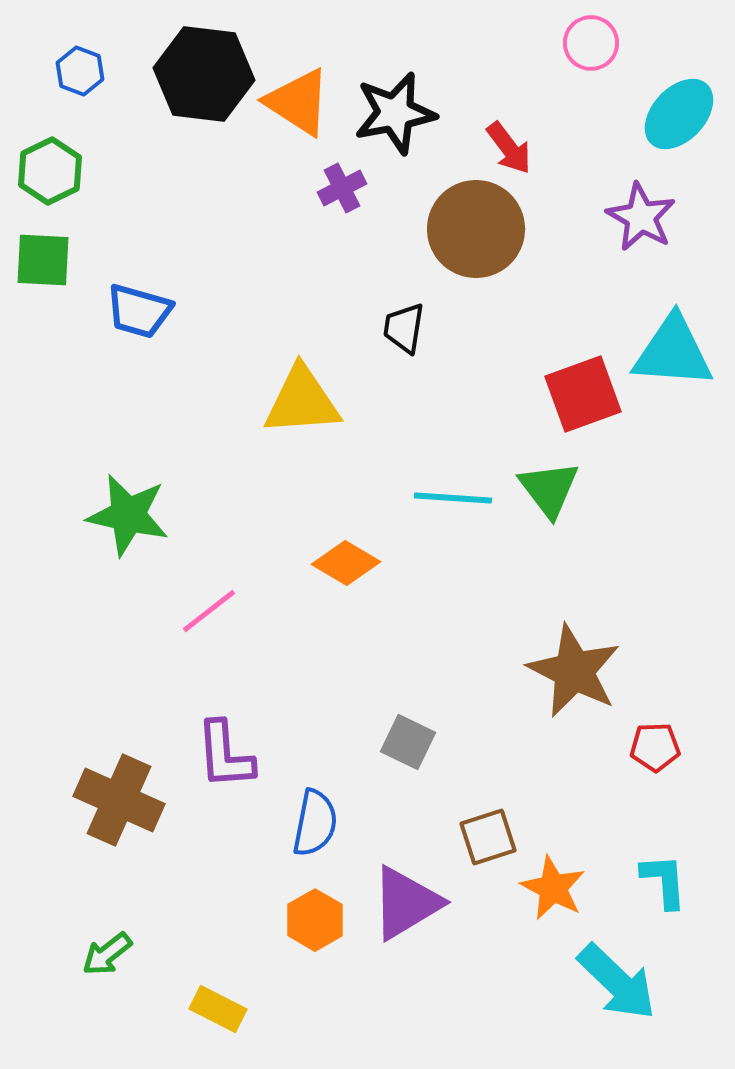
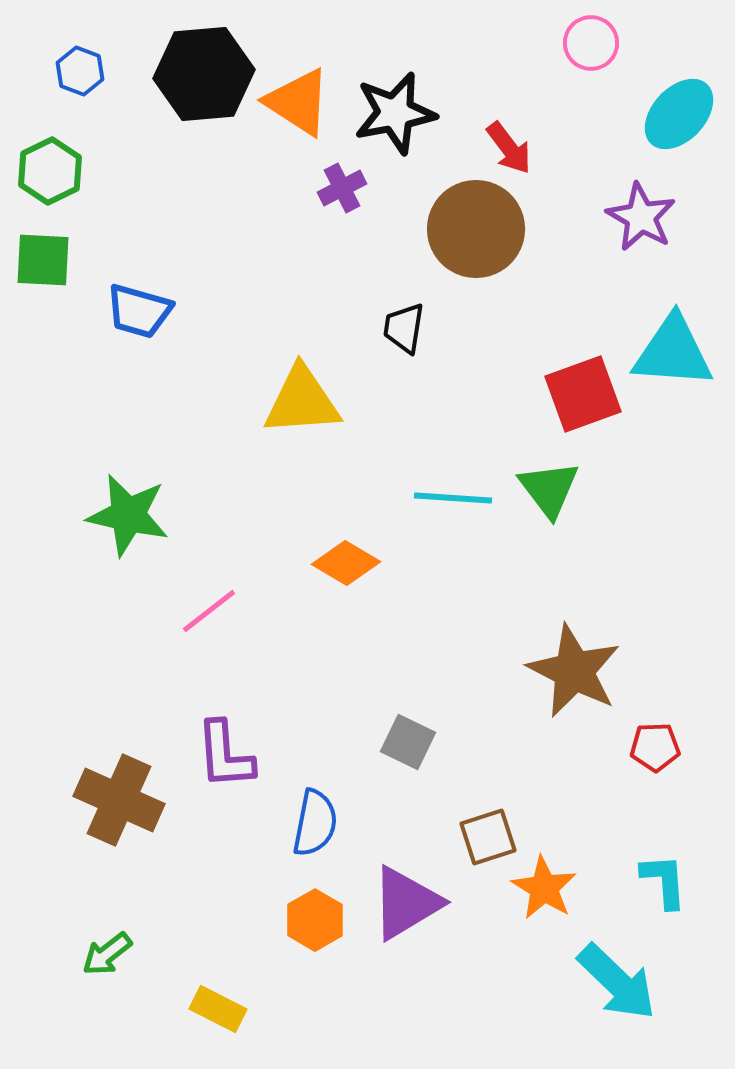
black hexagon: rotated 12 degrees counterclockwise
orange star: moved 9 px left; rotated 4 degrees clockwise
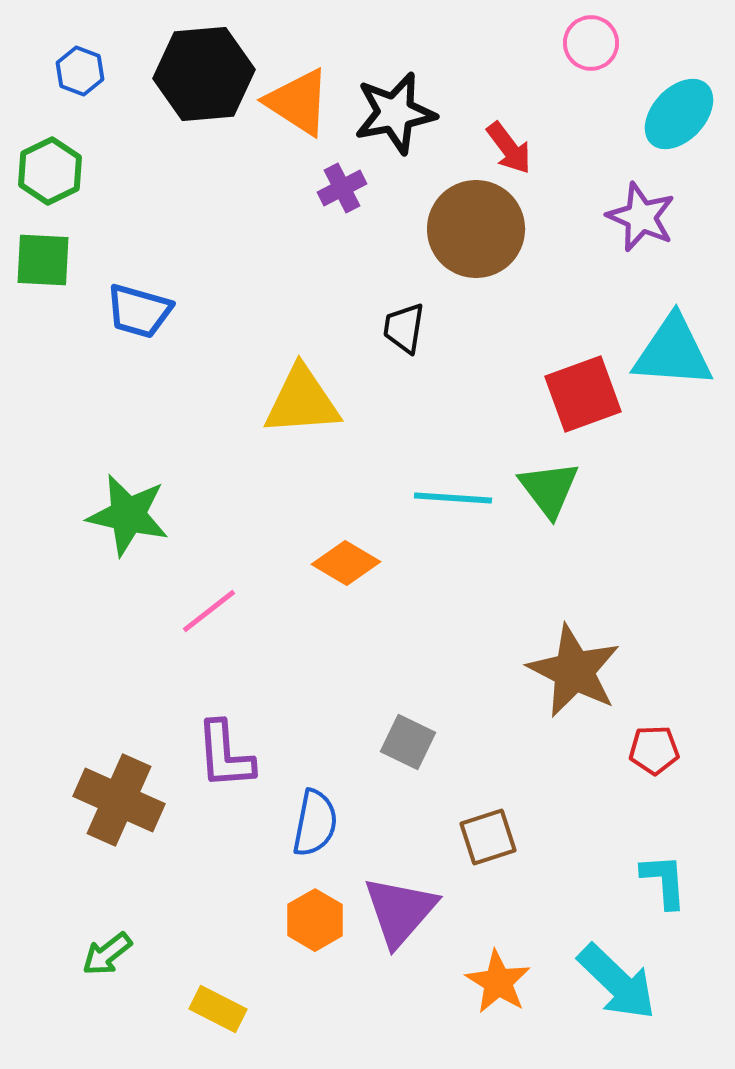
purple star: rotated 6 degrees counterclockwise
red pentagon: moved 1 px left, 3 px down
orange star: moved 46 px left, 94 px down
purple triangle: moved 6 px left, 8 px down; rotated 18 degrees counterclockwise
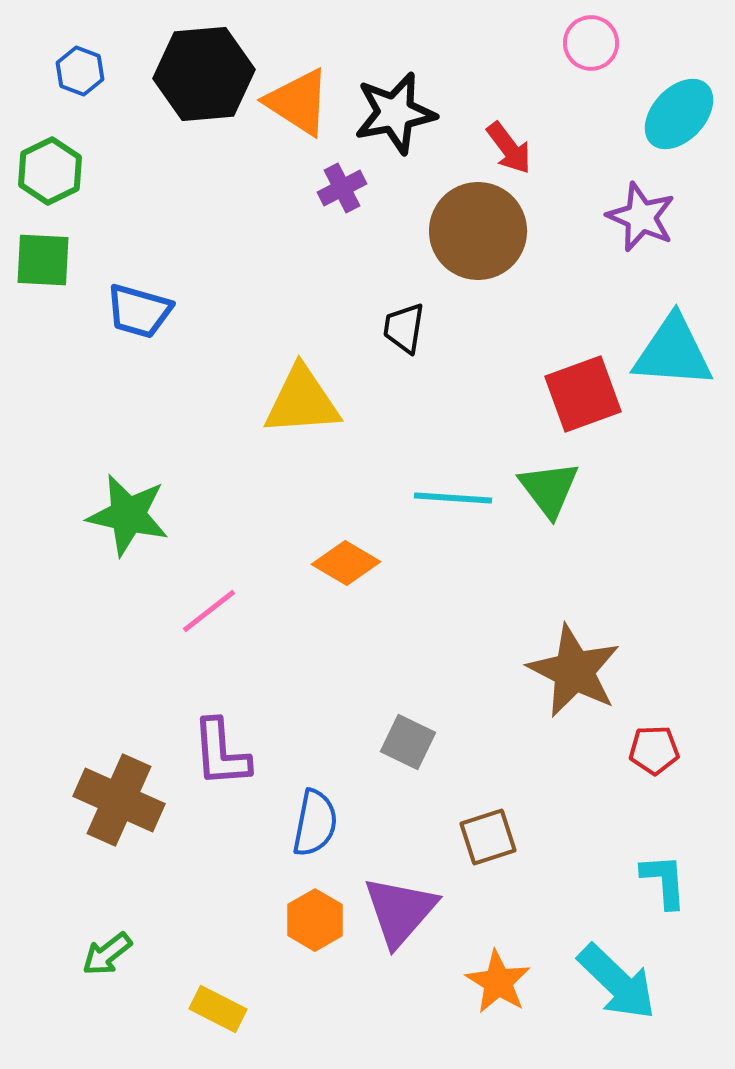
brown circle: moved 2 px right, 2 px down
purple L-shape: moved 4 px left, 2 px up
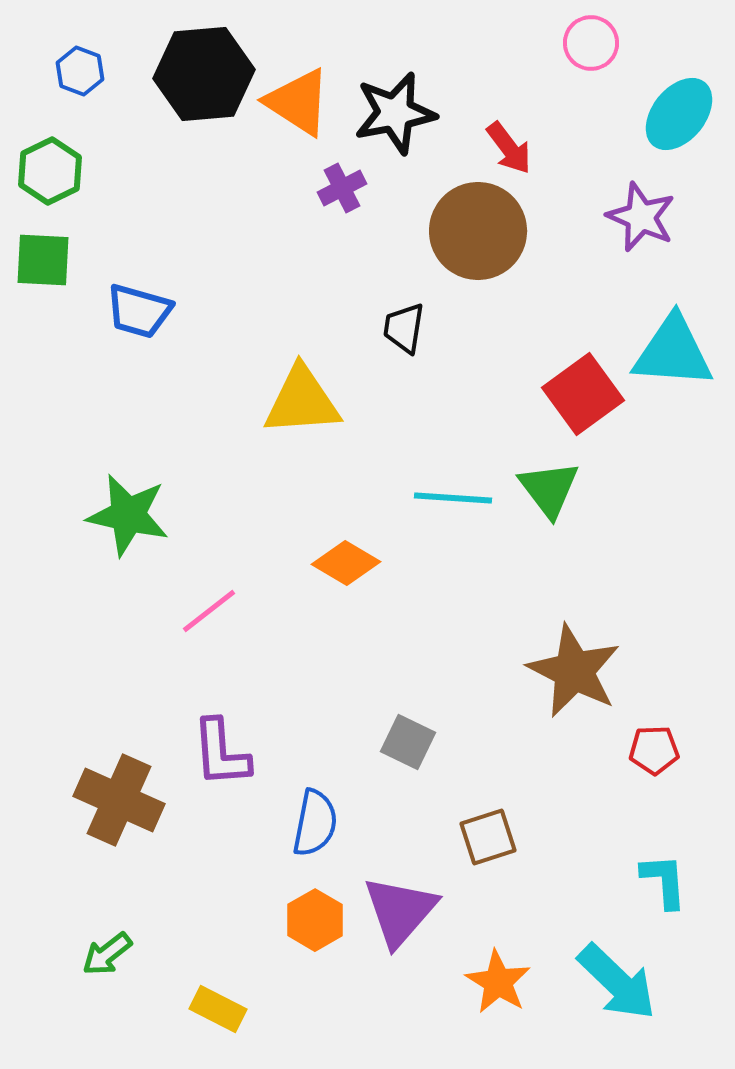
cyan ellipse: rotated 4 degrees counterclockwise
red square: rotated 16 degrees counterclockwise
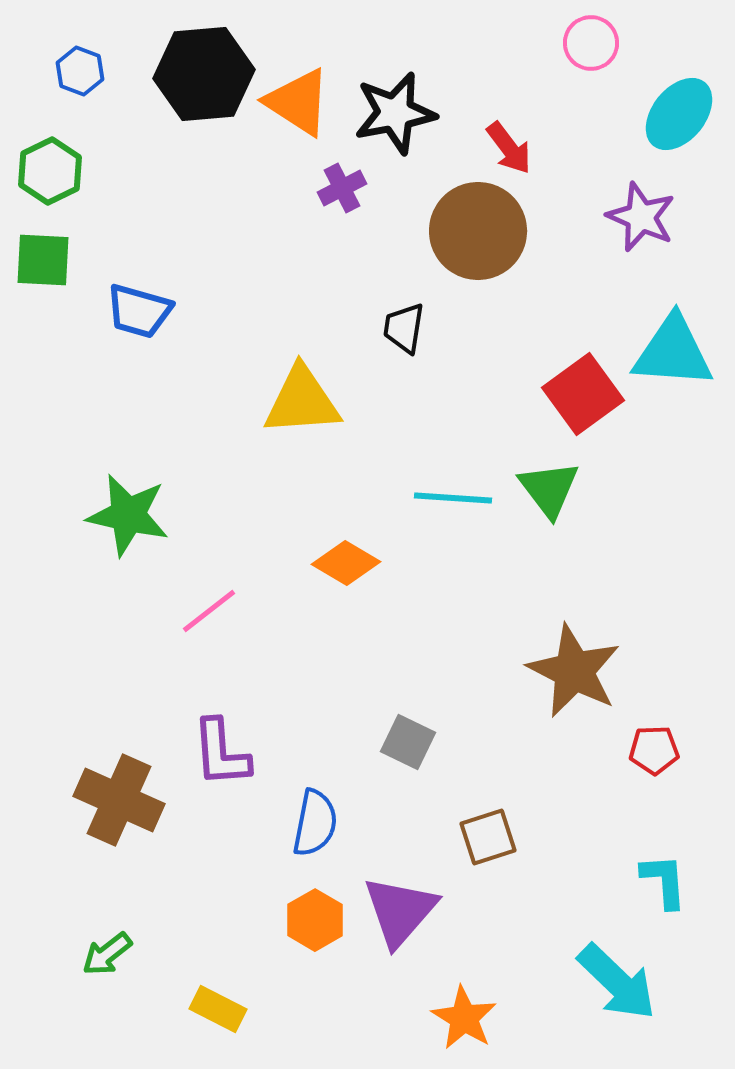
orange star: moved 34 px left, 36 px down
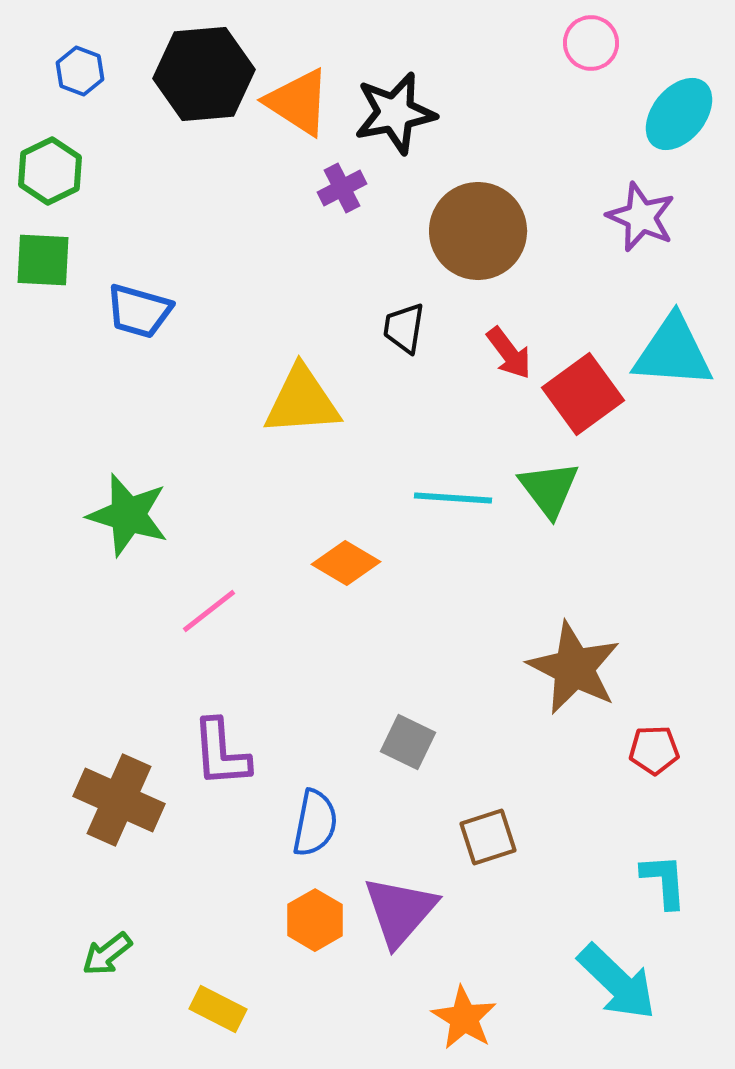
red arrow: moved 205 px down
green star: rotated 4 degrees clockwise
brown star: moved 3 px up
